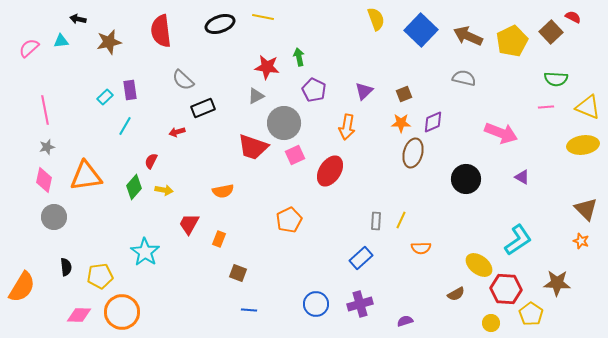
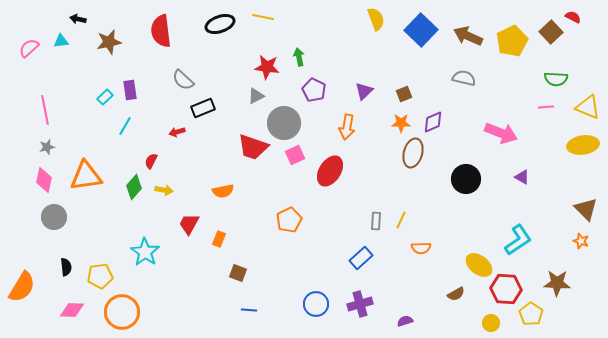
pink diamond at (79, 315): moved 7 px left, 5 px up
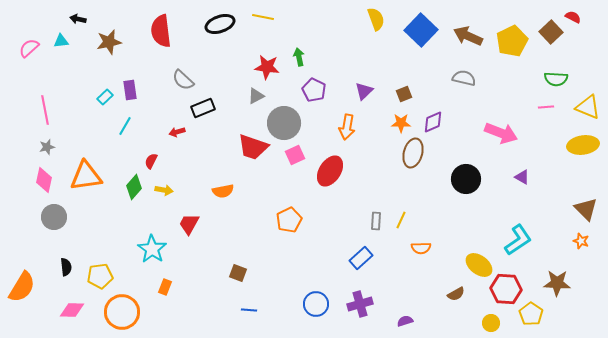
orange rectangle at (219, 239): moved 54 px left, 48 px down
cyan star at (145, 252): moved 7 px right, 3 px up
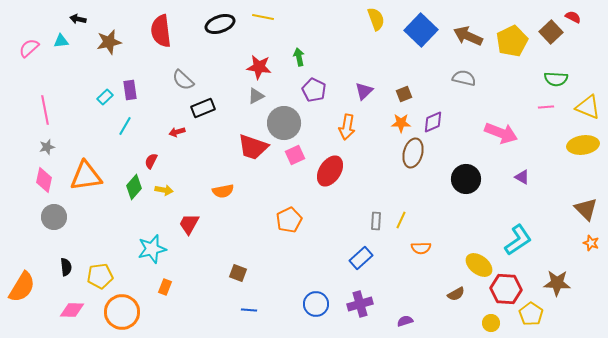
red star at (267, 67): moved 8 px left
orange star at (581, 241): moved 10 px right, 2 px down
cyan star at (152, 249): rotated 24 degrees clockwise
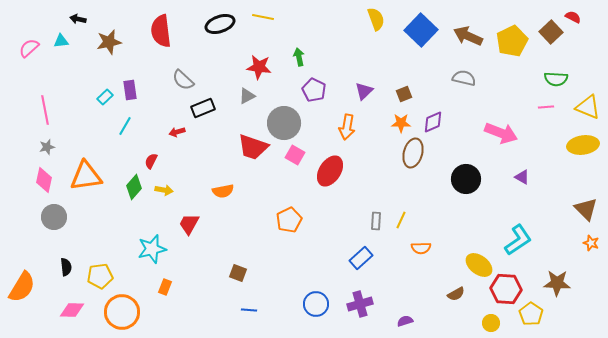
gray triangle at (256, 96): moved 9 px left
pink square at (295, 155): rotated 36 degrees counterclockwise
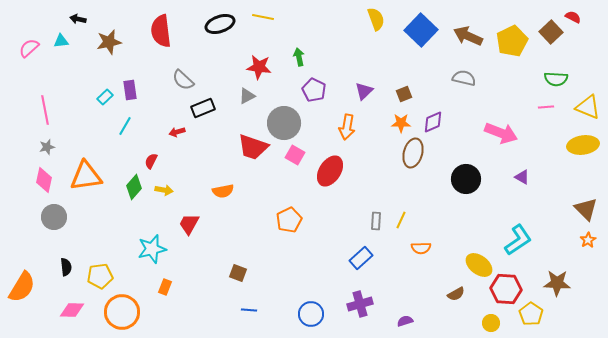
orange star at (591, 243): moved 3 px left, 3 px up; rotated 21 degrees clockwise
blue circle at (316, 304): moved 5 px left, 10 px down
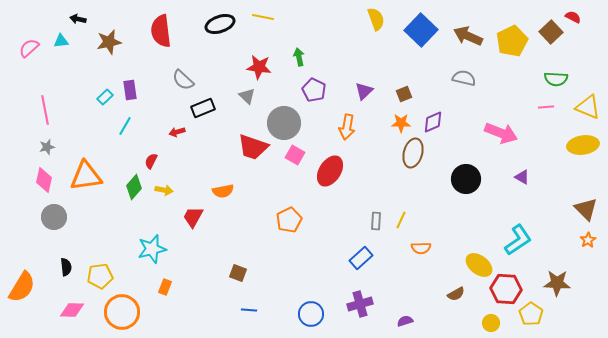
gray triangle at (247, 96): rotated 48 degrees counterclockwise
red trapezoid at (189, 224): moved 4 px right, 7 px up
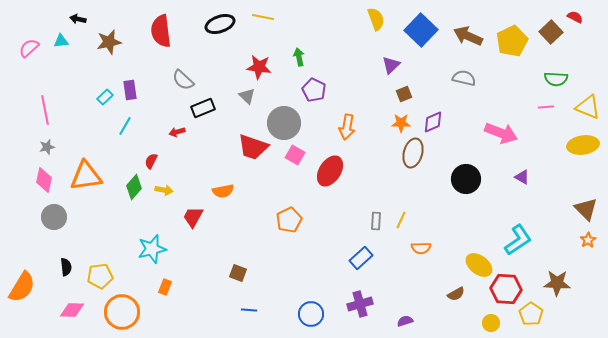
red semicircle at (573, 17): moved 2 px right
purple triangle at (364, 91): moved 27 px right, 26 px up
